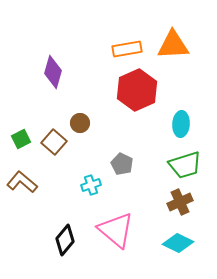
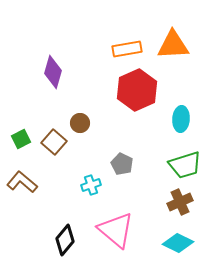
cyan ellipse: moved 5 px up
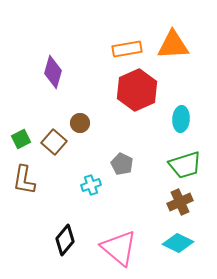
brown L-shape: moved 2 px right, 2 px up; rotated 120 degrees counterclockwise
pink triangle: moved 3 px right, 18 px down
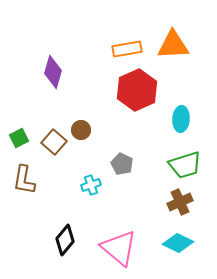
brown circle: moved 1 px right, 7 px down
green square: moved 2 px left, 1 px up
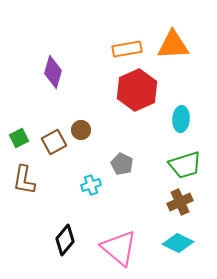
brown square: rotated 20 degrees clockwise
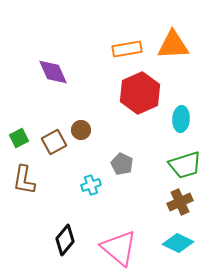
purple diamond: rotated 40 degrees counterclockwise
red hexagon: moved 3 px right, 3 px down
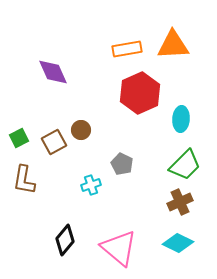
green trapezoid: rotated 28 degrees counterclockwise
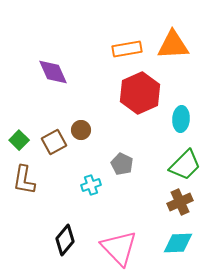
green square: moved 2 px down; rotated 18 degrees counterclockwise
cyan diamond: rotated 28 degrees counterclockwise
pink triangle: rotated 6 degrees clockwise
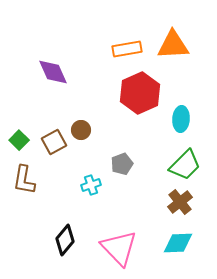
gray pentagon: rotated 25 degrees clockwise
brown cross: rotated 15 degrees counterclockwise
